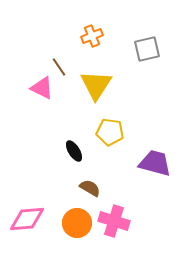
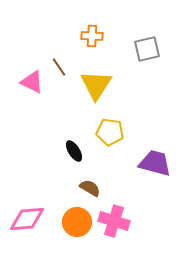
orange cross: rotated 25 degrees clockwise
pink triangle: moved 10 px left, 6 px up
orange circle: moved 1 px up
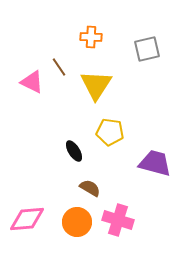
orange cross: moved 1 px left, 1 px down
pink cross: moved 4 px right, 1 px up
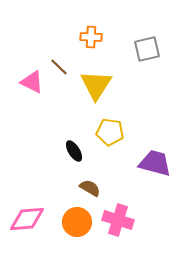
brown line: rotated 12 degrees counterclockwise
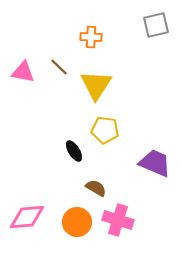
gray square: moved 9 px right, 24 px up
pink triangle: moved 9 px left, 10 px up; rotated 15 degrees counterclockwise
yellow pentagon: moved 5 px left, 2 px up
purple trapezoid: rotated 8 degrees clockwise
brown semicircle: moved 6 px right
pink diamond: moved 2 px up
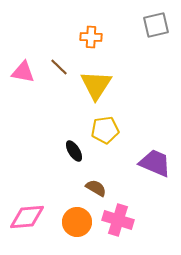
yellow pentagon: rotated 16 degrees counterclockwise
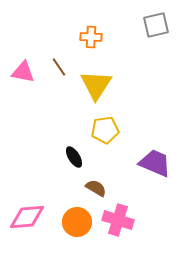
brown line: rotated 12 degrees clockwise
black ellipse: moved 6 px down
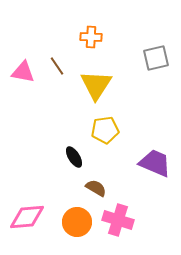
gray square: moved 33 px down
brown line: moved 2 px left, 1 px up
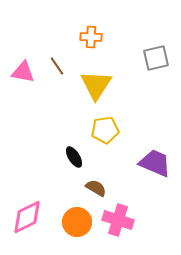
pink diamond: rotated 21 degrees counterclockwise
